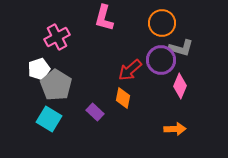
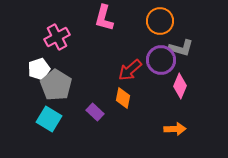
orange circle: moved 2 px left, 2 px up
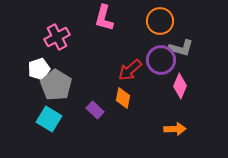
purple rectangle: moved 2 px up
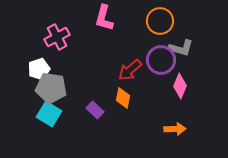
gray pentagon: moved 5 px left, 3 px down; rotated 24 degrees counterclockwise
cyan square: moved 5 px up
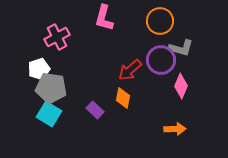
pink diamond: moved 1 px right
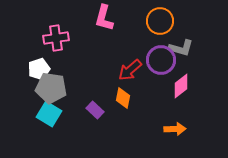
pink cross: moved 1 px left, 1 px down; rotated 20 degrees clockwise
pink diamond: rotated 30 degrees clockwise
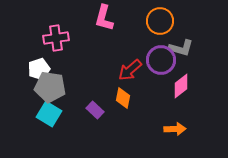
gray pentagon: moved 1 px left, 1 px up
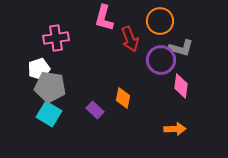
red arrow: moved 31 px up; rotated 70 degrees counterclockwise
pink diamond: rotated 45 degrees counterclockwise
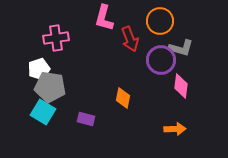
purple rectangle: moved 9 px left, 9 px down; rotated 30 degrees counterclockwise
cyan square: moved 6 px left, 2 px up
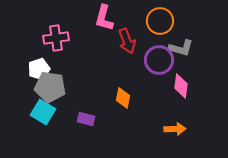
red arrow: moved 3 px left, 2 px down
purple circle: moved 2 px left
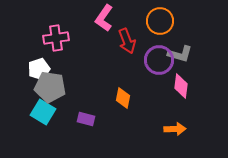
pink L-shape: rotated 20 degrees clockwise
gray L-shape: moved 1 px left, 6 px down
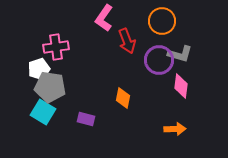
orange circle: moved 2 px right
pink cross: moved 9 px down
